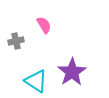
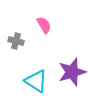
gray cross: rotated 28 degrees clockwise
purple star: rotated 16 degrees clockwise
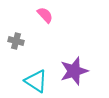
pink semicircle: moved 1 px right, 10 px up; rotated 12 degrees counterclockwise
purple star: moved 2 px right, 1 px up
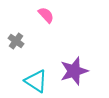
pink semicircle: moved 1 px right
gray cross: rotated 21 degrees clockwise
